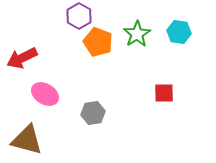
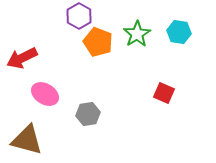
red square: rotated 25 degrees clockwise
gray hexagon: moved 5 px left, 1 px down
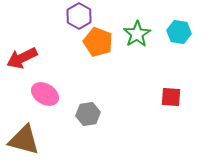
red square: moved 7 px right, 4 px down; rotated 20 degrees counterclockwise
brown triangle: moved 3 px left
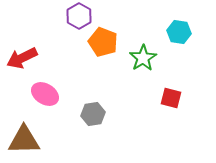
green star: moved 6 px right, 24 px down
orange pentagon: moved 5 px right
red square: moved 1 px down; rotated 10 degrees clockwise
gray hexagon: moved 5 px right
brown triangle: rotated 16 degrees counterclockwise
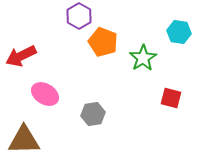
red arrow: moved 1 px left, 2 px up
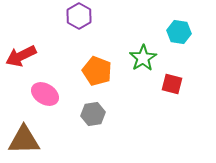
orange pentagon: moved 6 px left, 29 px down
red square: moved 1 px right, 14 px up
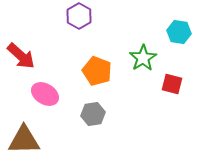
red arrow: rotated 112 degrees counterclockwise
